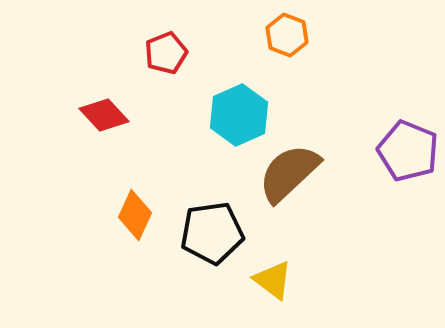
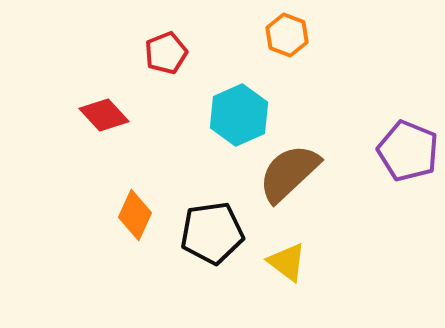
yellow triangle: moved 14 px right, 18 px up
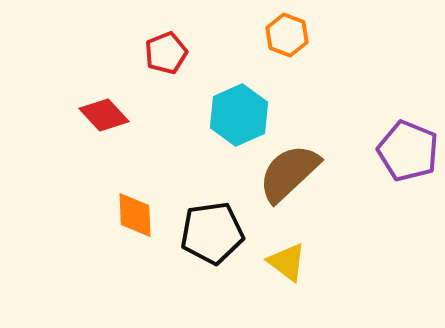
orange diamond: rotated 27 degrees counterclockwise
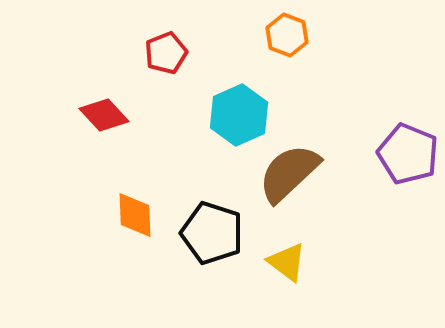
purple pentagon: moved 3 px down
black pentagon: rotated 26 degrees clockwise
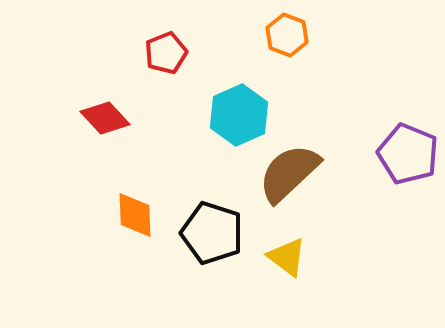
red diamond: moved 1 px right, 3 px down
yellow triangle: moved 5 px up
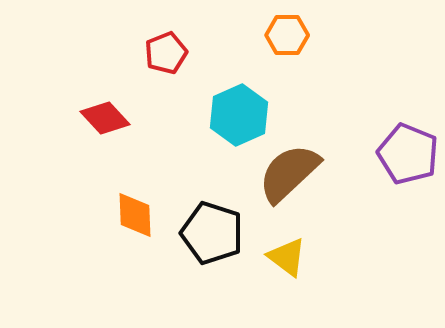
orange hexagon: rotated 21 degrees counterclockwise
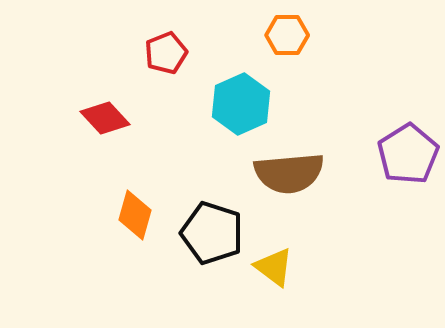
cyan hexagon: moved 2 px right, 11 px up
purple pentagon: rotated 18 degrees clockwise
brown semicircle: rotated 142 degrees counterclockwise
orange diamond: rotated 18 degrees clockwise
yellow triangle: moved 13 px left, 10 px down
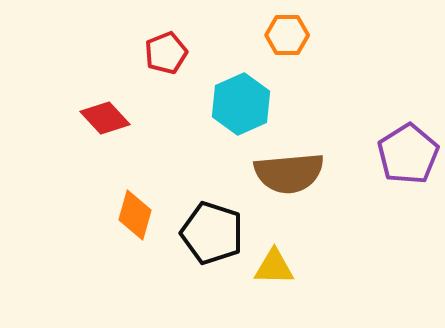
yellow triangle: rotated 36 degrees counterclockwise
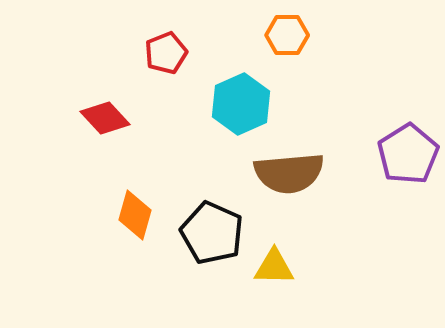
black pentagon: rotated 6 degrees clockwise
